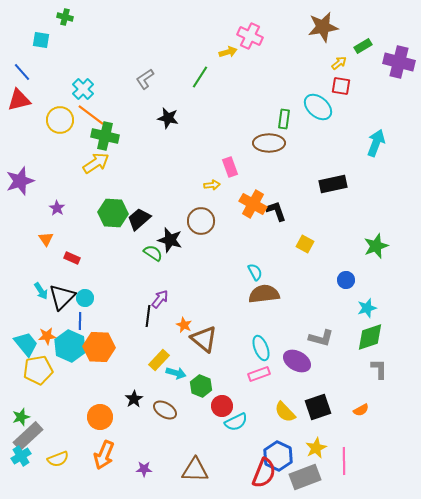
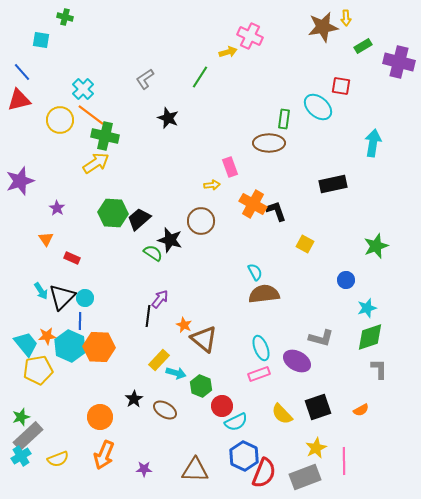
yellow arrow at (339, 63): moved 7 px right, 45 px up; rotated 126 degrees clockwise
black star at (168, 118): rotated 10 degrees clockwise
cyan arrow at (376, 143): moved 3 px left; rotated 12 degrees counterclockwise
yellow semicircle at (285, 412): moved 3 px left, 2 px down
blue hexagon at (278, 456): moved 34 px left
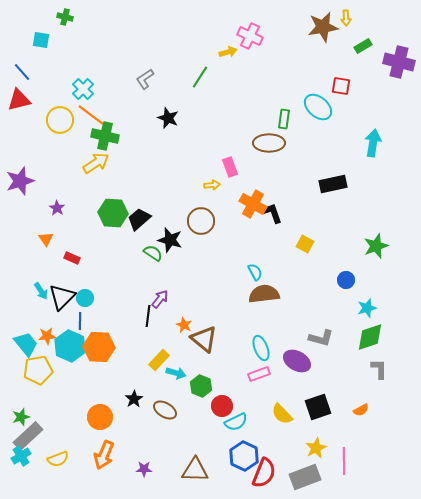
black L-shape at (276, 211): moved 4 px left, 2 px down
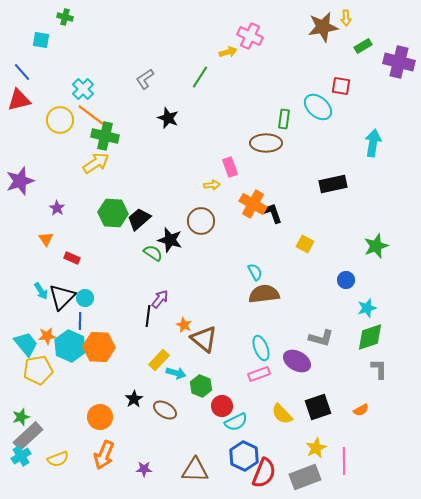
brown ellipse at (269, 143): moved 3 px left
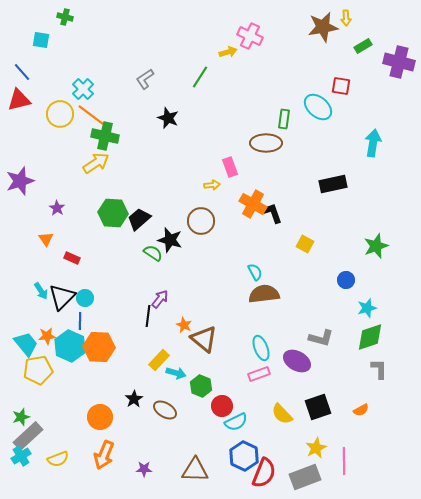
yellow circle at (60, 120): moved 6 px up
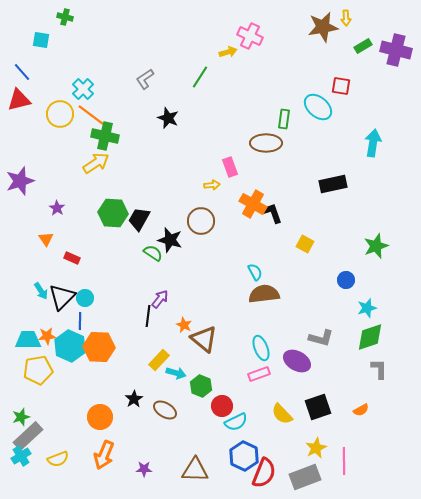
purple cross at (399, 62): moved 3 px left, 12 px up
black trapezoid at (139, 219): rotated 20 degrees counterclockwise
cyan trapezoid at (26, 344): moved 2 px right, 4 px up; rotated 52 degrees counterclockwise
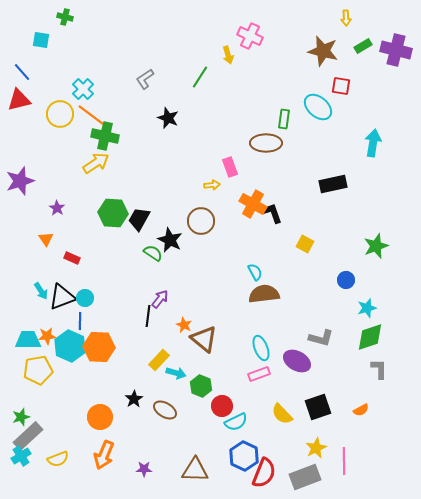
brown star at (323, 27): moved 24 px down; rotated 24 degrees clockwise
yellow arrow at (228, 52): moved 3 px down; rotated 90 degrees clockwise
black star at (170, 240): rotated 10 degrees clockwise
black triangle at (62, 297): rotated 24 degrees clockwise
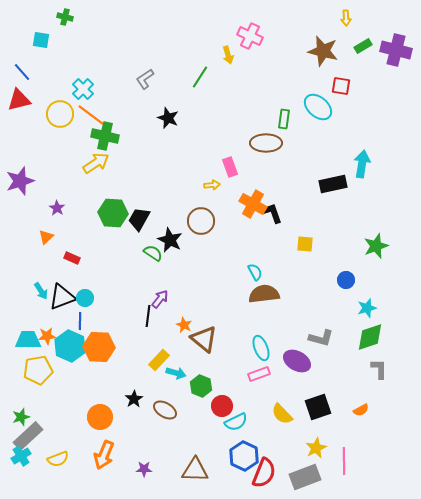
cyan arrow at (373, 143): moved 11 px left, 21 px down
orange triangle at (46, 239): moved 2 px up; rotated 21 degrees clockwise
yellow square at (305, 244): rotated 24 degrees counterclockwise
